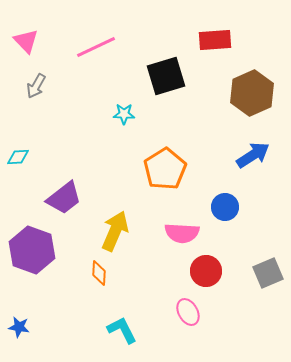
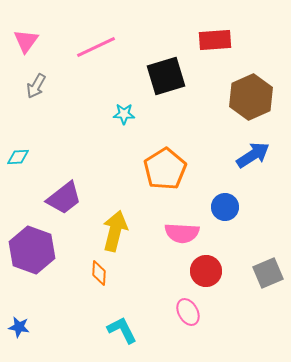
pink triangle: rotated 20 degrees clockwise
brown hexagon: moved 1 px left, 4 px down
yellow arrow: rotated 9 degrees counterclockwise
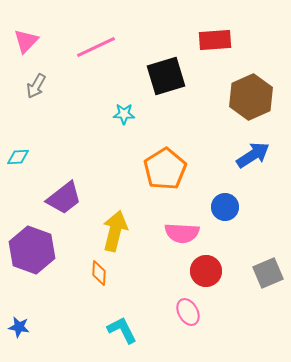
pink triangle: rotated 8 degrees clockwise
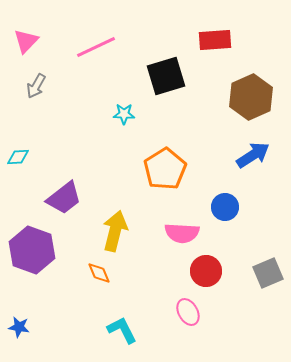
orange diamond: rotated 25 degrees counterclockwise
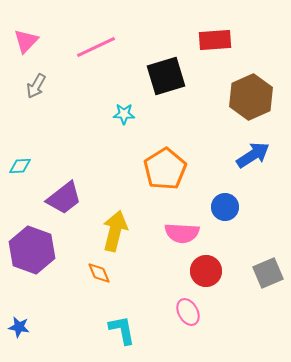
cyan diamond: moved 2 px right, 9 px down
cyan L-shape: rotated 16 degrees clockwise
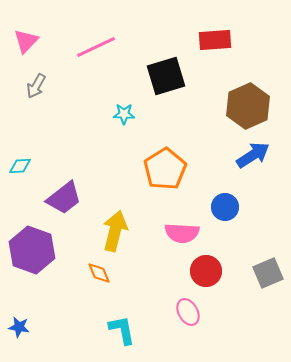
brown hexagon: moved 3 px left, 9 px down
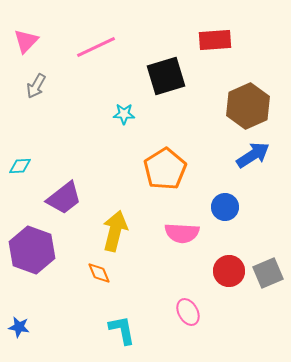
red circle: moved 23 px right
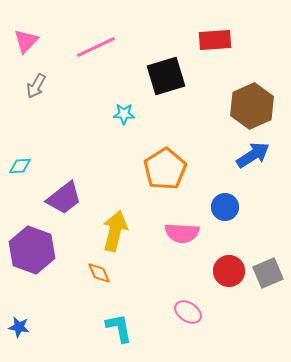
brown hexagon: moved 4 px right
pink ellipse: rotated 28 degrees counterclockwise
cyan L-shape: moved 3 px left, 2 px up
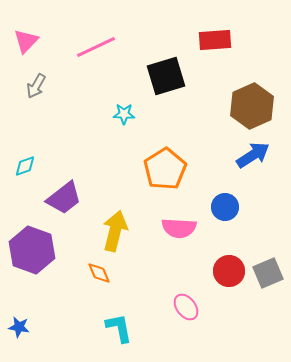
cyan diamond: moved 5 px right; rotated 15 degrees counterclockwise
pink semicircle: moved 3 px left, 5 px up
pink ellipse: moved 2 px left, 5 px up; rotated 20 degrees clockwise
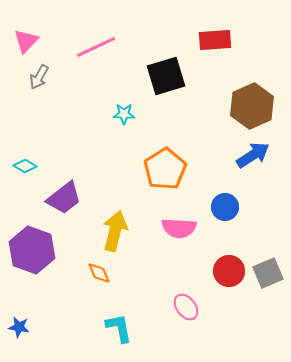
gray arrow: moved 3 px right, 9 px up
cyan diamond: rotated 50 degrees clockwise
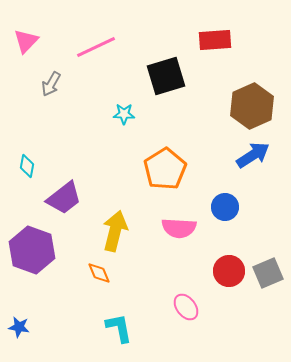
gray arrow: moved 12 px right, 7 px down
cyan diamond: moved 2 px right; rotated 70 degrees clockwise
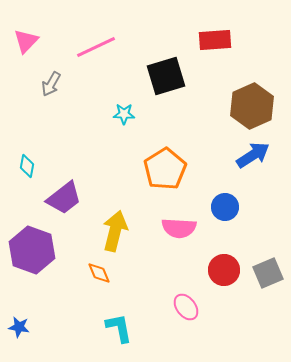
red circle: moved 5 px left, 1 px up
